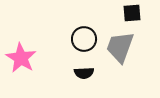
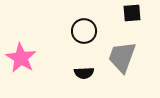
black circle: moved 8 px up
gray trapezoid: moved 2 px right, 10 px down
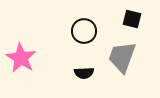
black square: moved 6 px down; rotated 18 degrees clockwise
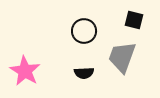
black square: moved 2 px right, 1 px down
pink star: moved 4 px right, 13 px down
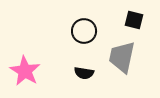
gray trapezoid: rotated 8 degrees counterclockwise
black semicircle: rotated 12 degrees clockwise
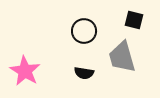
gray trapezoid: rotated 28 degrees counterclockwise
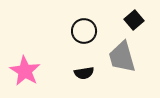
black square: rotated 36 degrees clockwise
black semicircle: rotated 18 degrees counterclockwise
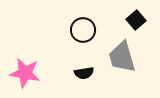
black square: moved 2 px right
black circle: moved 1 px left, 1 px up
pink star: moved 2 px down; rotated 20 degrees counterclockwise
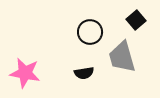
black circle: moved 7 px right, 2 px down
